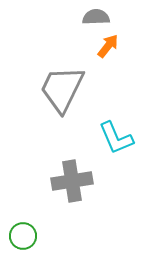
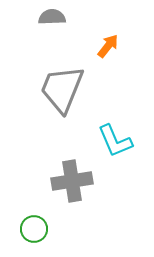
gray semicircle: moved 44 px left
gray trapezoid: rotated 4 degrees counterclockwise
cyan L-shape: moved 1 px left, 3 px down
green circle: moved 11 px right, 7 px up
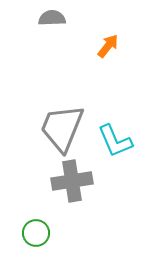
gray semicircle: moved 1 px down
gray trapezoid: moved 39 px down
green circle: moved 2 px right, 4 px down
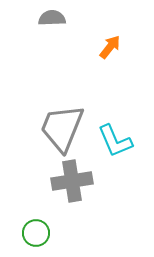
orange arrow: moved 2 px right, 1 px down
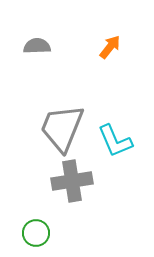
gray semicircle: moved 15 px left, 28 px down
